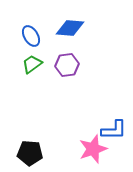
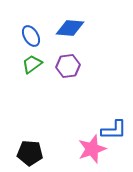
purple hexagon: moved 1 px right, 1 px down
pink star: moved 1 px left
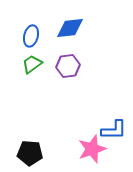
blue diamond: rotated 12 degrees counterclockwise
blue ellipse: rotated 45 degrees clockwise
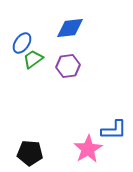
blue ellipse: moved 9 px left, 7 px down; rotated 20 degrees clockwise
green trapezoid: moved 1 px right, 5 px up
pink star: moved 4 px left; rotated 12 degrees counterclockwise
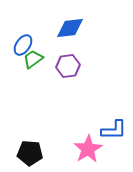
blue ellipse: moved 1 px right, 2 px down
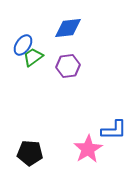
blue diamond: moved 2 px left
green trapezoid: moved 2 px up
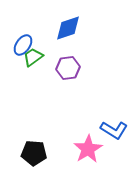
blue diamond: rotated 12 degrees counterclockwise
purple hexagon: moved 2 px down
blue L-shape: rotated 32 degrees clockwise
black pentagon: moved 4 px right
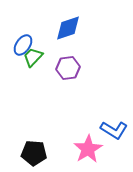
green trapezoid: rotated 10 degrees counterclockwise
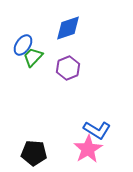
purple hexagon: rotated 15 degrees counterclockwise
blue L-shape: moved 17 px left
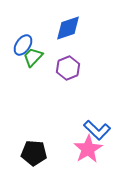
blue L-shape: rotated 12 degrees clockwise
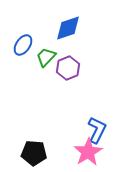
green trapezoid: moved 13 px right
blue L-shape: rotated 108 degrees counterclockwise
pink star: moved 3 px down
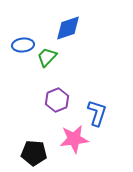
blue ellipse: rotated 50 degrees clockwise
green trapezoid: moved 1 px right
purple hexagon: moved 11 px left, 32 px down
blue L-shape: moved 17 px up; rotated 8 degrees counterclockwise
pink star: moved 14 px left, 13 px up; rotated 24 degrees clockwise
